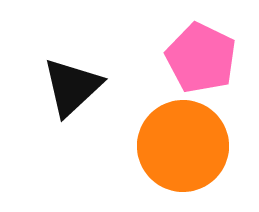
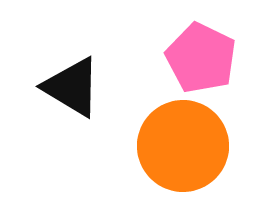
black triangle: rotated 46 degrees counterclockwise
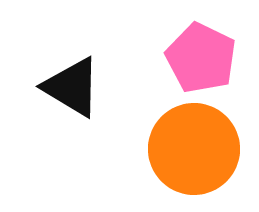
orange circle: moved 11 px right, 3 px down
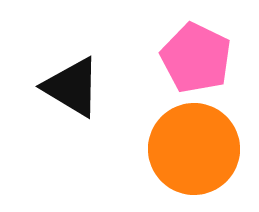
pink pentagon: moved 5 px left
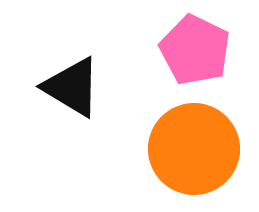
pink pentagon: moved 1 px left, 8 px up
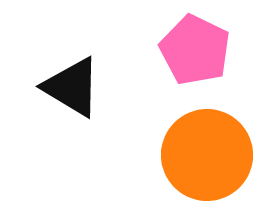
orange circle: moved 13 px right, 6 px down
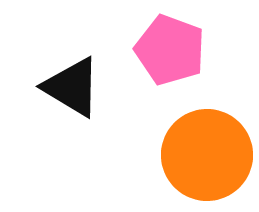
pink pentagon: moved 25 px left; rotated 6 degrees counterclockwise
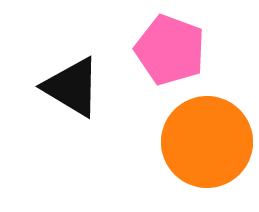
orange circle: moved 13 px up
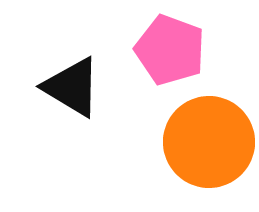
orange circle: moved 2 px right
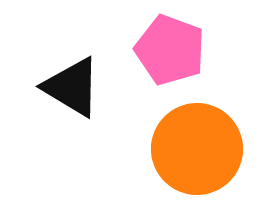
orange circle: moved 12 px left, 7 px down
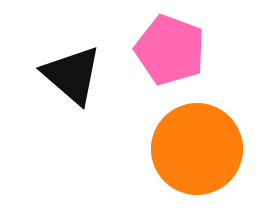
black triangle: moved 12 px up; rotated 10 degrees clockwise
